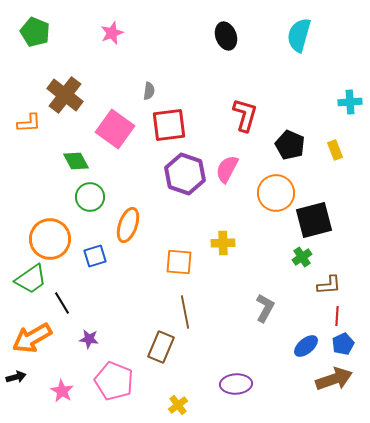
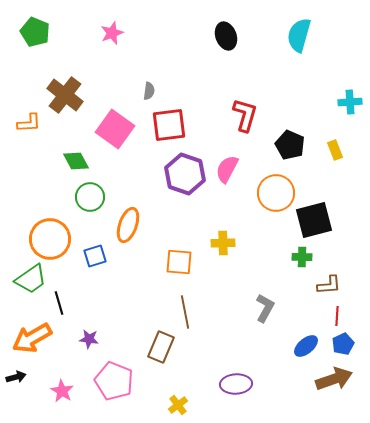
green cross at (302, 257): rotated 36 degrees clockwise
black line at (62, 303): moved 3 px left; rotated 15 degrees clockwise
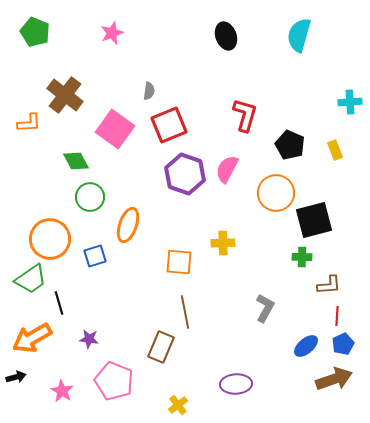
red square at (169, 125): rotated 15 degrees counterclockwise
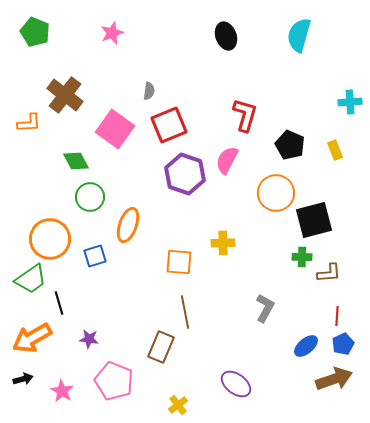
pink semicircle at (227, 169): moved 9 px up
brown L-shape at (329, 285): moved 12 px up
black arrow at (16, 377): moved 7 px right, 2 px down
purple ellipse at (236, 384): rotated 40 degrees clockwise
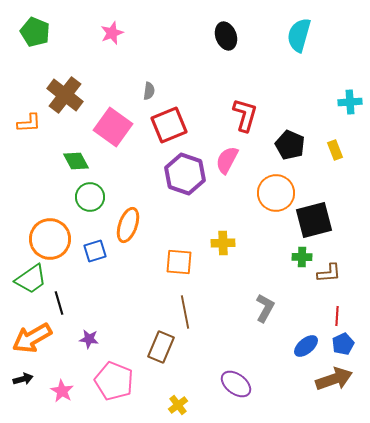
pink square at (115, 129): moved 2 px left, 2 px up
blue square at (95, 256): moved 5 px up
